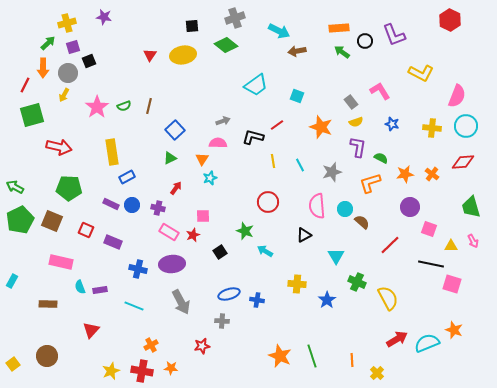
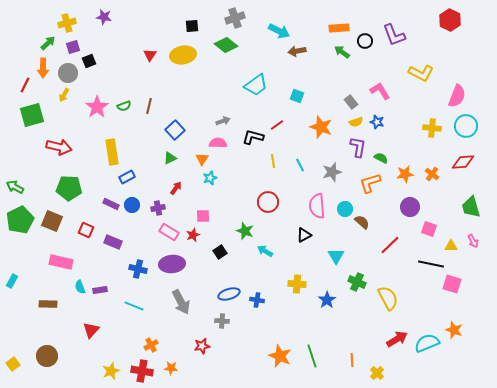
blue star at (392, 124): moved 15 px left, 2 px up
purple cross at (158, 208): rotated 24 degrees counterclockwise
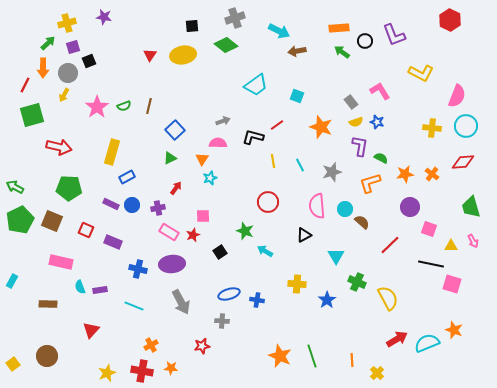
purple L-shape at (358, 147): moved 2 px right, 1 px up
yellow rectangle at (112, 152): rotated 25 degrees clockwise
yellow star at (111, 371): moved 4 px left, 2 px down
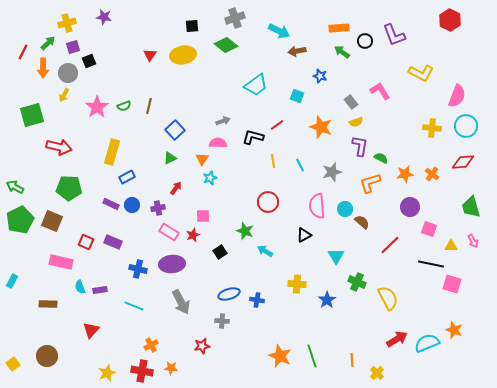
red line at (25, 85): moved 2 px left, 33 px up
blue star at (377, 122): moved 57 px left, 46 px up
red square at (86, 230): moved 12 px down
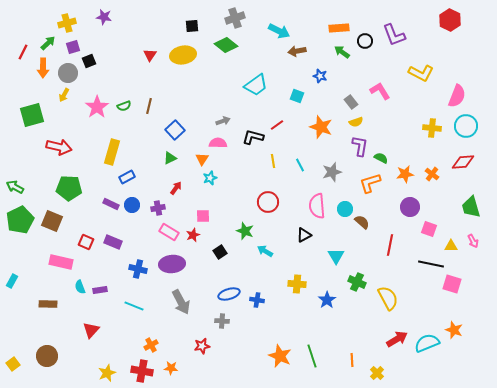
red line at (390, 245): rotated 35 degrees counterclockwise
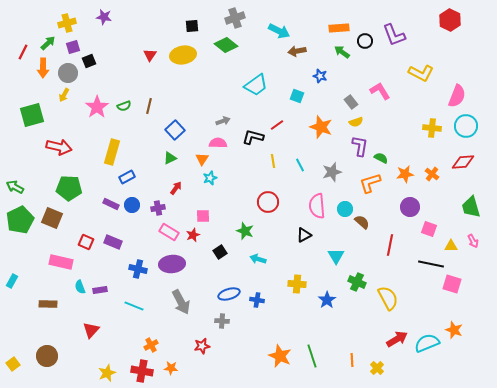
brown square at (52, 221): moved 3 px up
cyan arrow at (265, 251): moved 7 px left, 8 px down; rotated 14 degrees counterclockwise
yellow cross at (377, 373): moved 5 px up
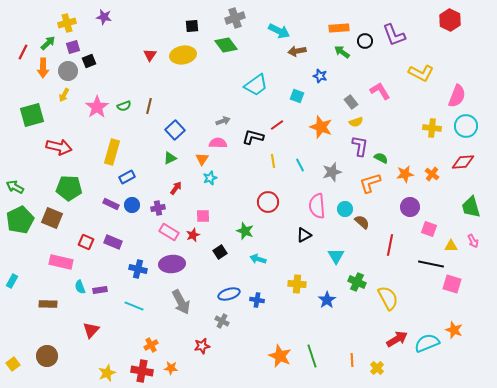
green diamond at (226, 45): rotated 15 degrees clockwise
gray circle at (68, 73): moved 2 px up
gray cross at (222, 321): rotated 24 degrees clockwise
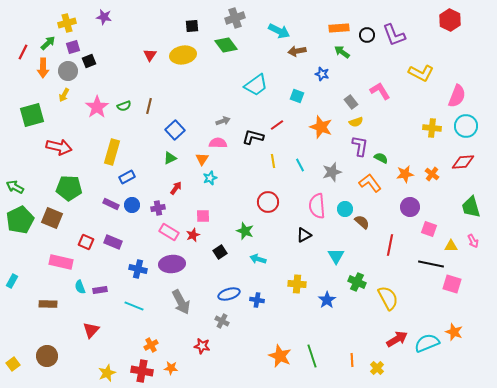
black circle at (365, 41): moved 2 px right, 6 px up
blue star at (320, 76): moved 2 px right, 2 px up
orange L-shape at (370, 183): rotated 70 degrees clockwise
orange star at (454, 330): moved 2 px down
red star at (202, 346): rotated 21 degrees clockwise
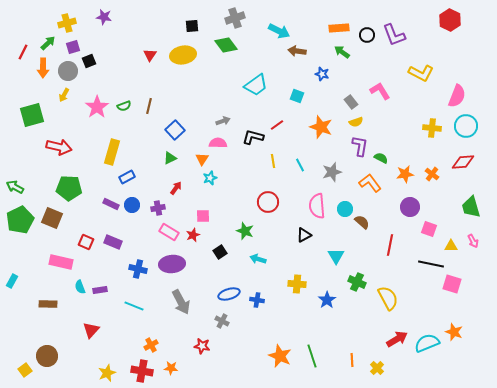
brown arrow at (297, 51): rotated 18 degrees clockwise
yellow square at (13, 364): moved 12 px right, 6 px down
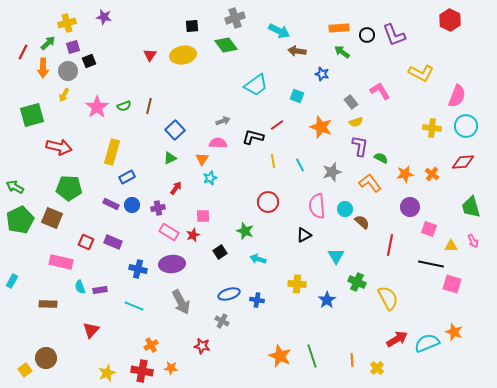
brown circle at (47, 356): moved 1 px left, 2 px down
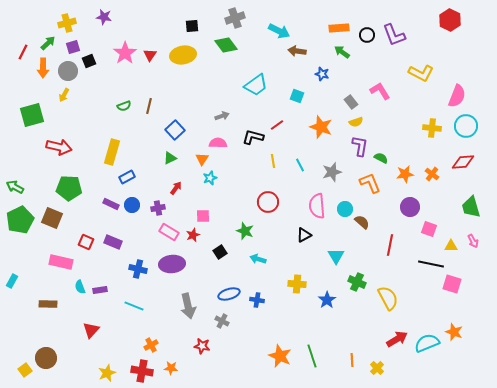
pink star at (97, 107): moved 28 px right, 54 px up
gray arrow at (223, 121): moved 1 px left, 5 px up
orange L-shape at (370, 183): rotated 15 degrees clockwise
gray arrow at (181, 302): moved 7 px right, 4 px down; rotated 15 degrees clockwise
